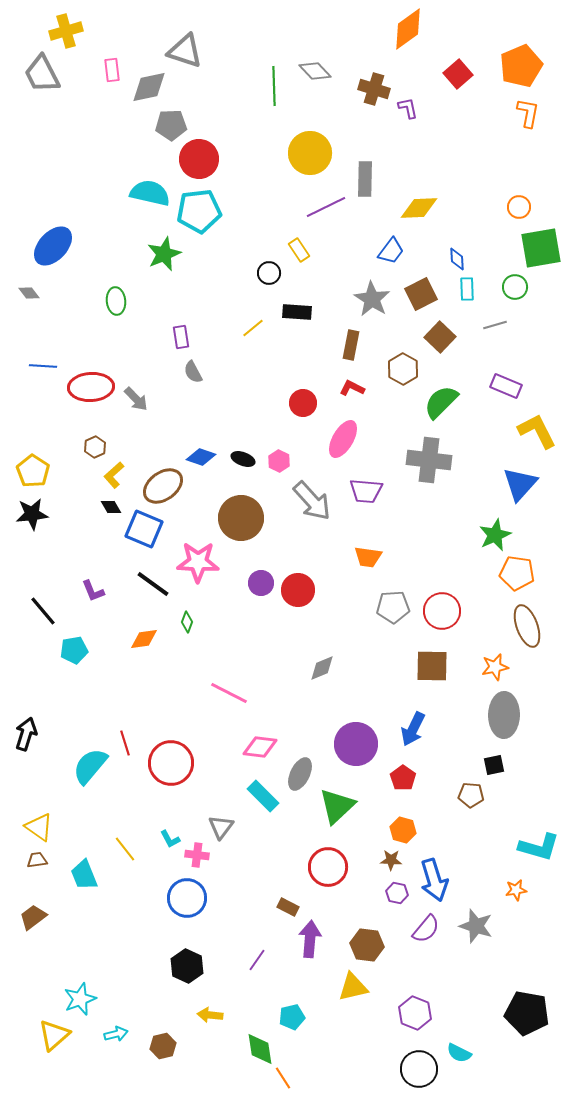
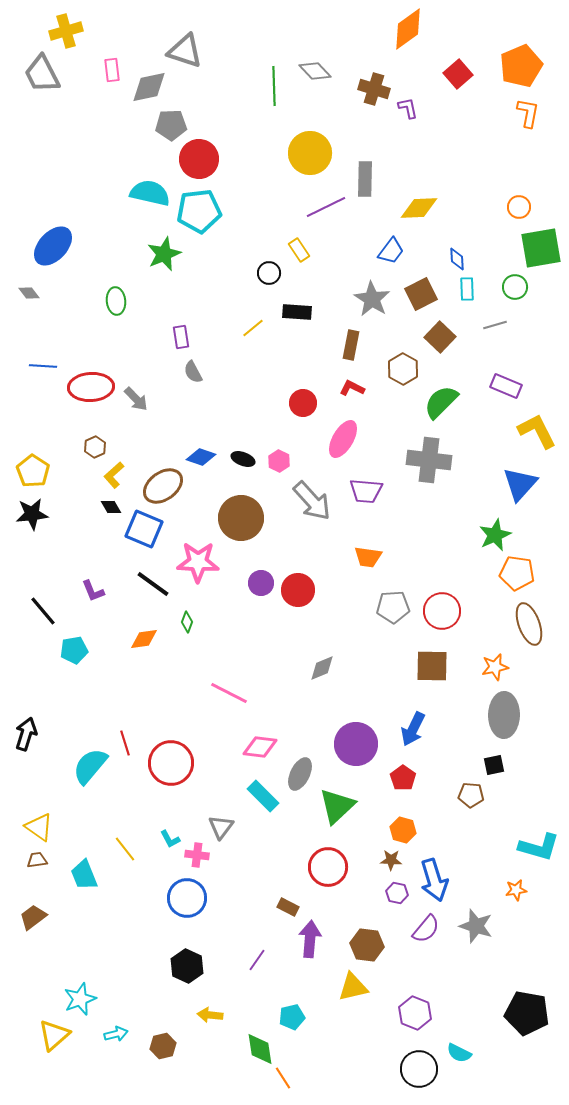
brown ellipse at (527, 626): moved 2 px right, 2 px up
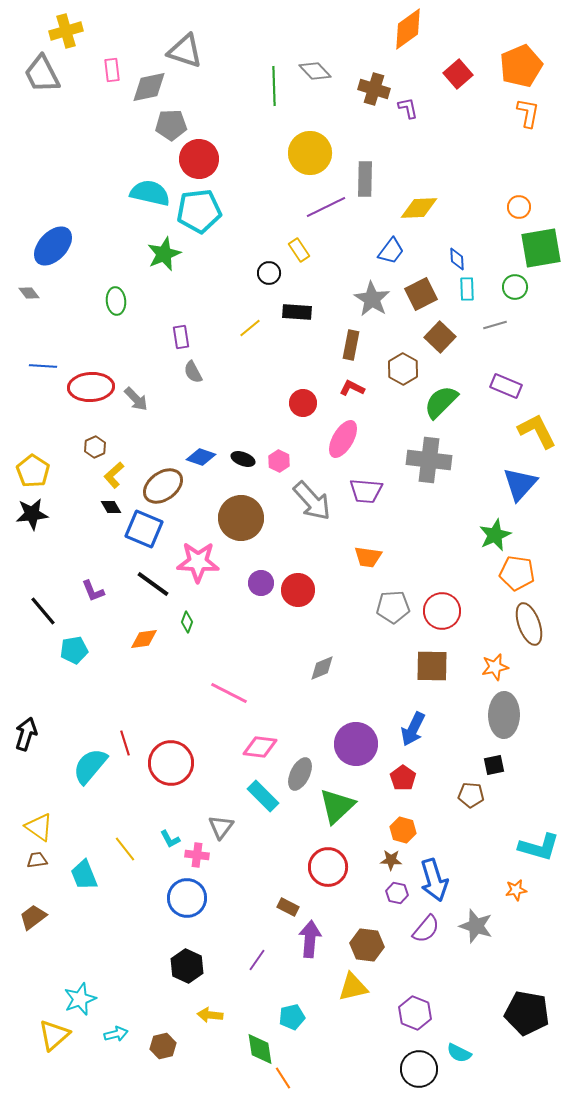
yellow line at (253, 328): moved 3 px left
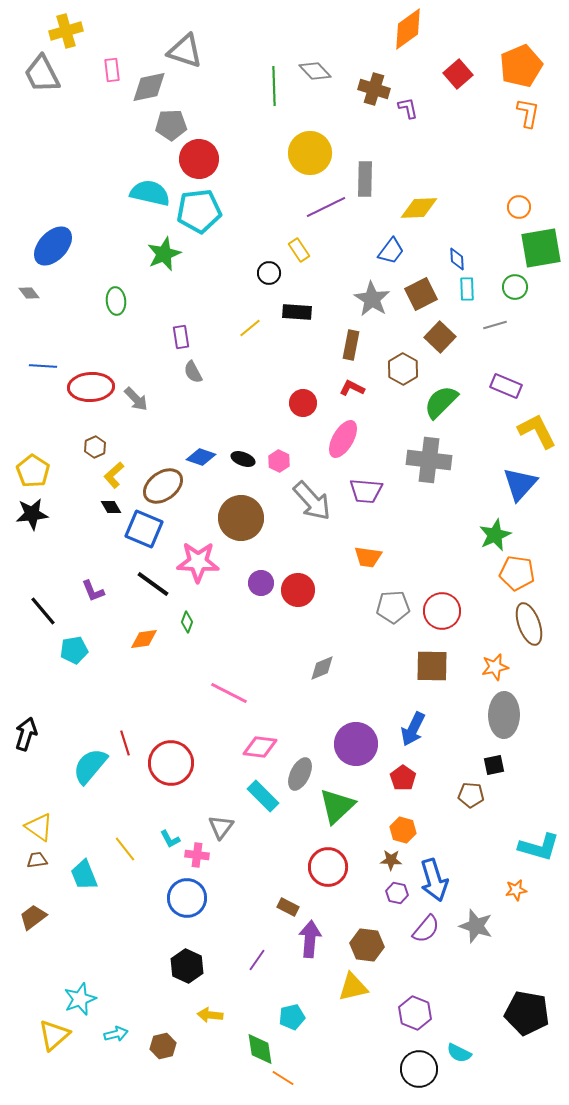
orange line at (283, 1078): rotated 25 degrees counterclockwise
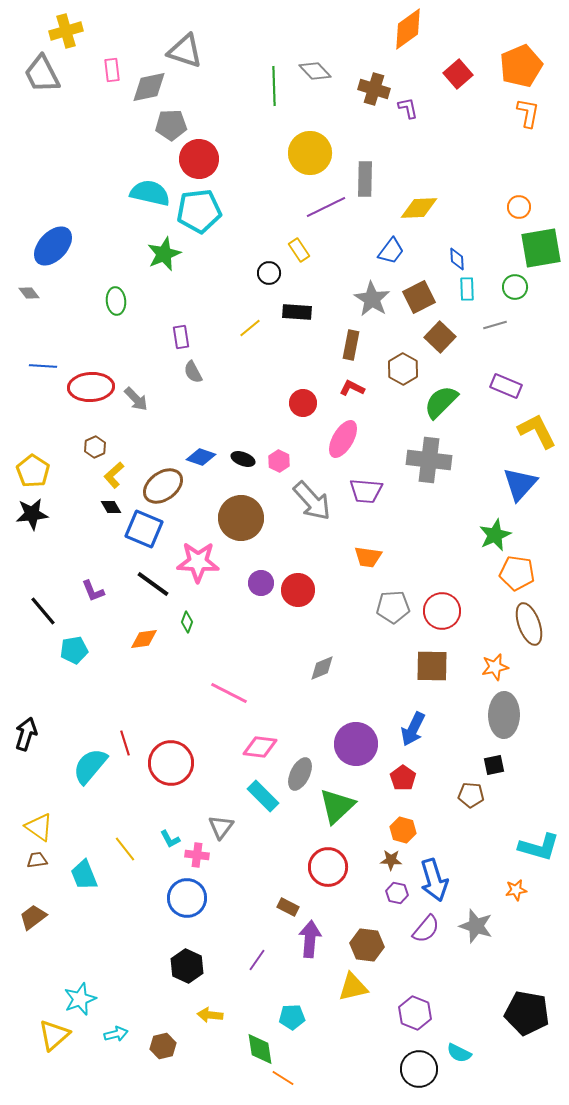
brown square at (421, 294): moved 2 px left, 3 px down
cyan pentagon at (292, 1017): rotated 10 degrees clockwise
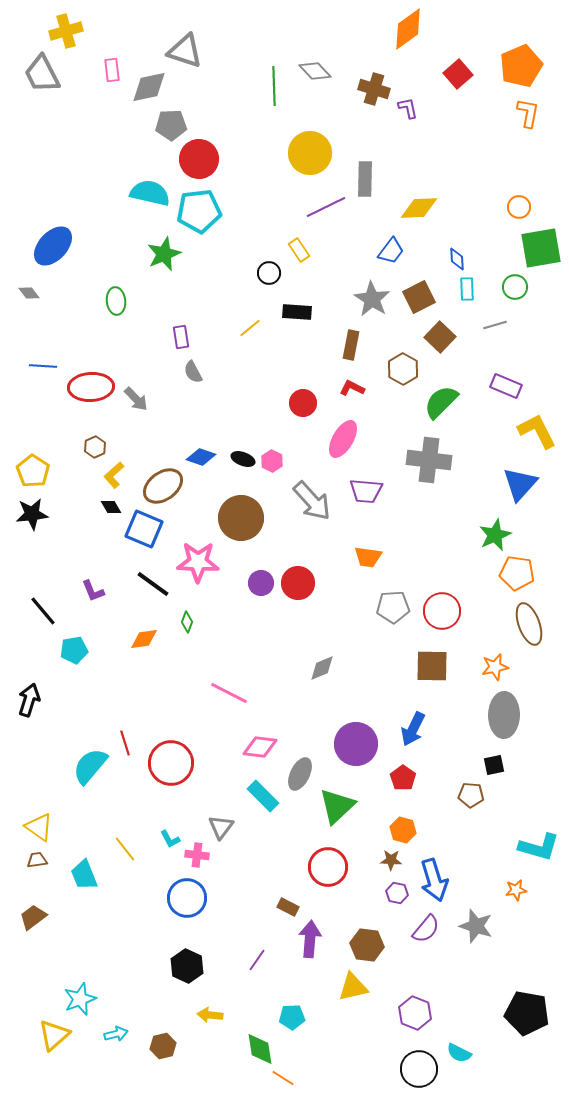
pink hexagon at (279, 461): moved 7 px left
red circle at (298, 590): moved 7 px up
black arrow at (26, 734): moved 3 px right, 34 px up
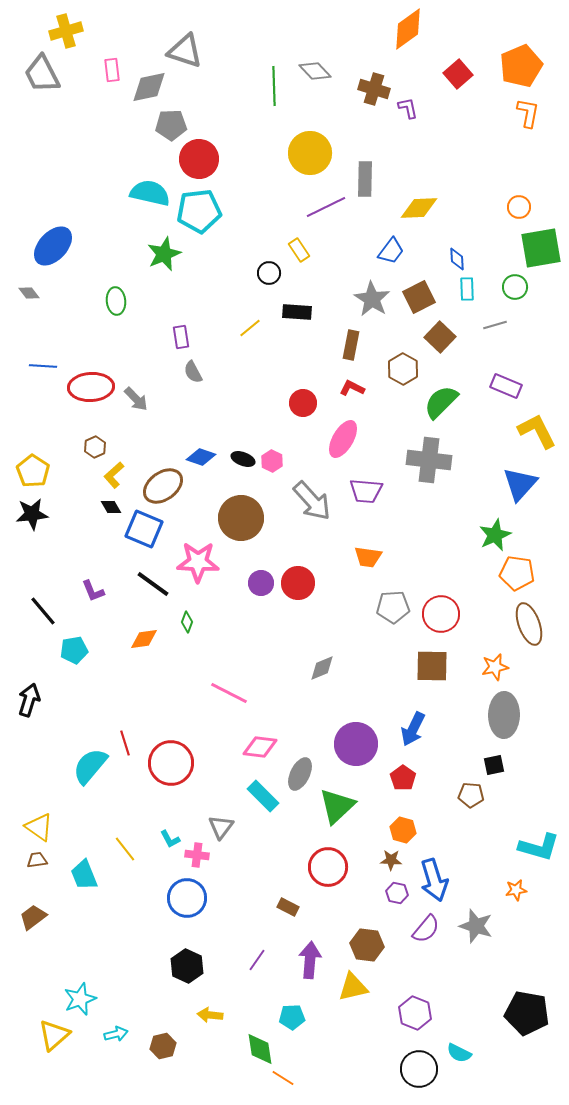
red circle at (442, 611): moved 1 px left, 3 px down
purple arrow at (310, 939): moved 21 px down
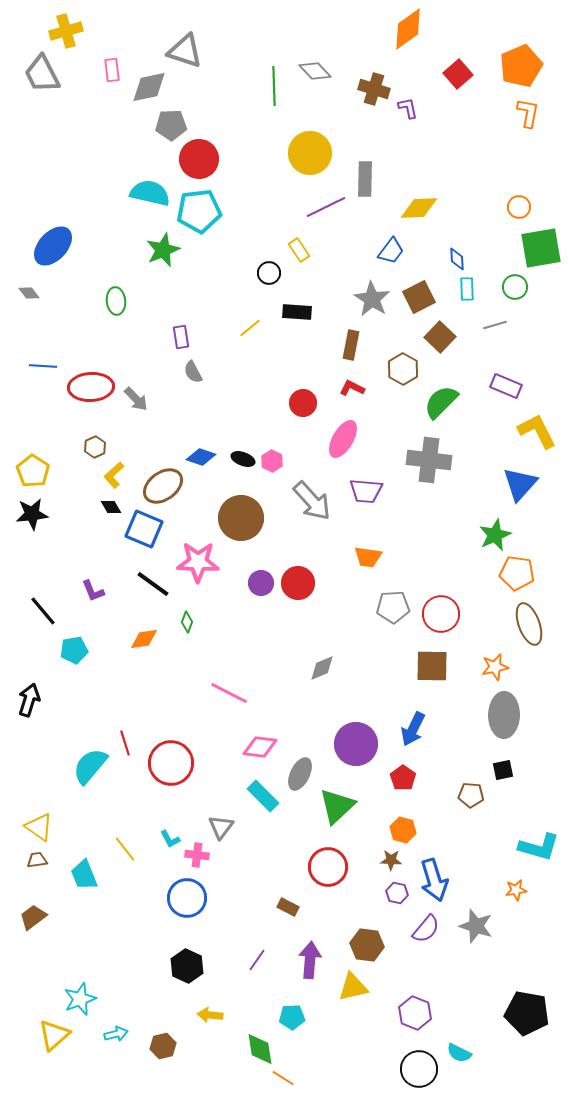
green star at (164, 254): moved 1 px left, 4 px up
black square at (494, 765): moved 9 px right, 5 px down
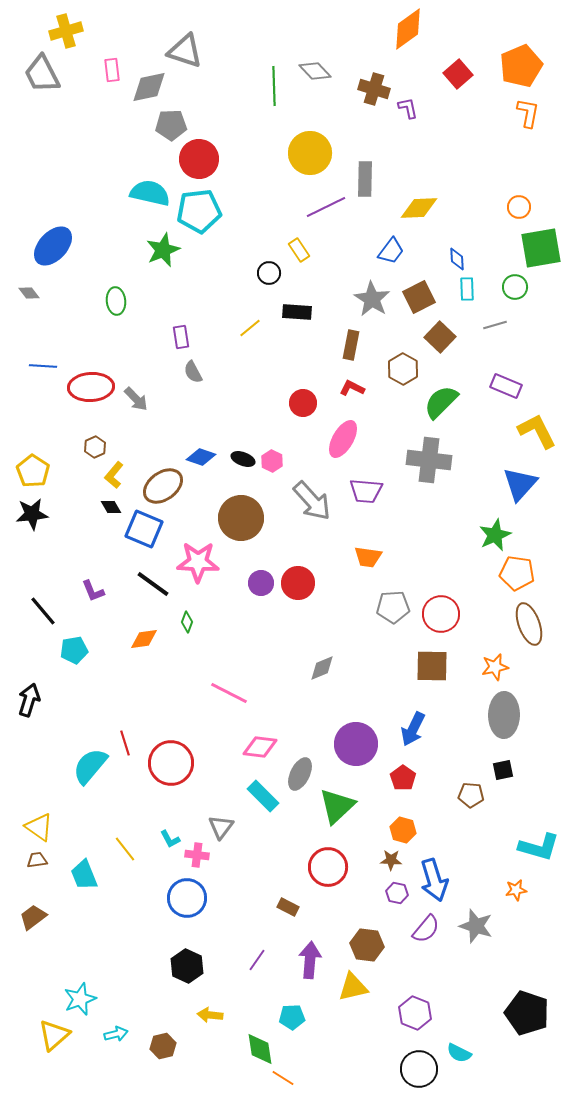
yellow L-shape at (114, 475): rotated 8 degrees counterclockwise
black pentagon at (527, 1013): rotated 9 degrees clockwise
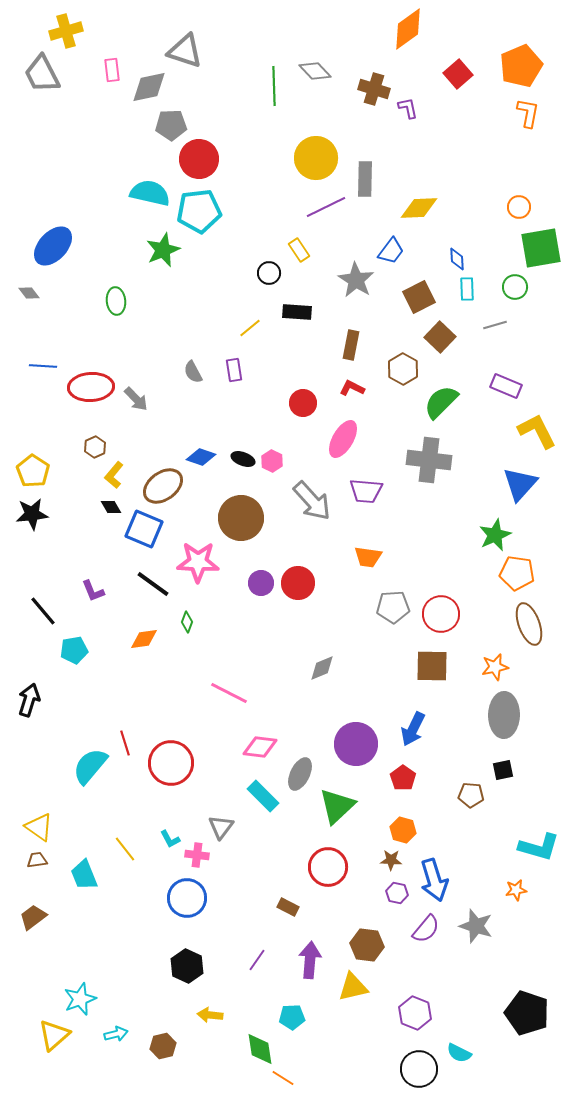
yellow circle at (310, 153): moved 6 px right, 5 px down
gray star at (372, 299): moved 16 px left, 19 px up
purple rectangle at (181, 337): moved 53 px right, 33 px down
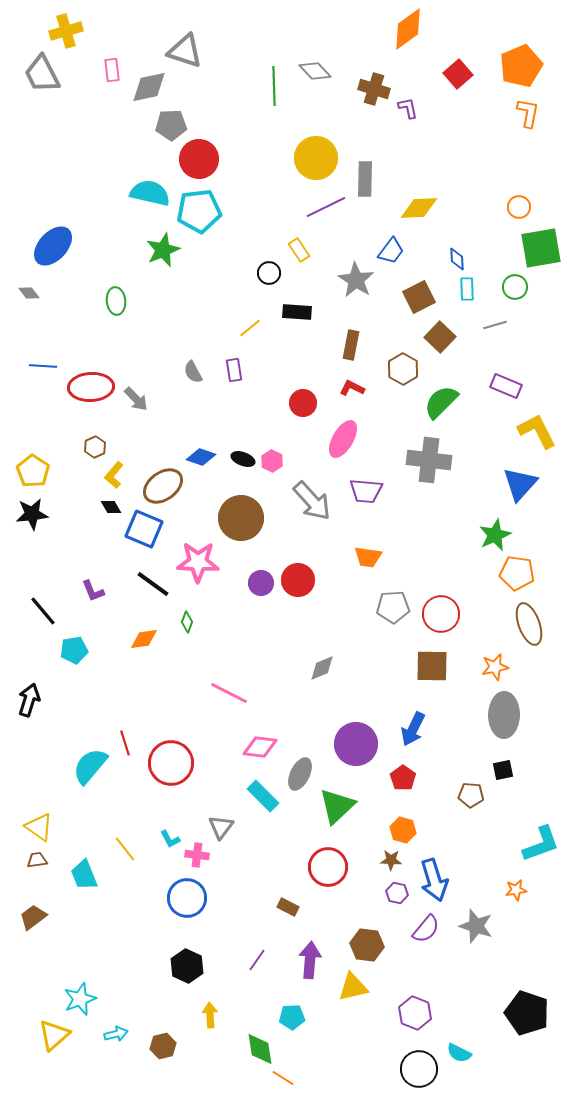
red circle at (298, 583): moved 3 px up
cyan L-shape at (539, 847): moved 2 px right, 3 px up; rotated 36 degrees counterclockwise
yellow arrow at (210, 1015): rotated 80 degrees clockwise
